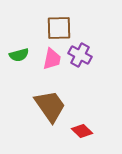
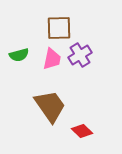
purple cross: rotated 30 degrees clockwise
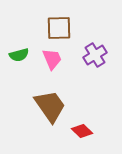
purple cross: moved 15 px right
pink trapezoid: rotated 35 degrees counterclockwise
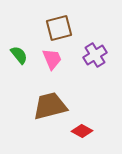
brown square: rotated 12 degrees counterclockwise
green semicircle: rotated 114 degrees counterclockwise
brown trapezoid: rotated 69 degrees counterclockwise
red diamond: rotated 15 degrees counterclockwise
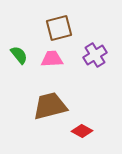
pink trapezoid: rotated 70 degrees counterclockwise
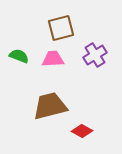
brown square: moved 2 px right
green semicircle: moved 1 px down; rotated 30 degrees counterclockwise
pink trapezoid: moved 1 px right
